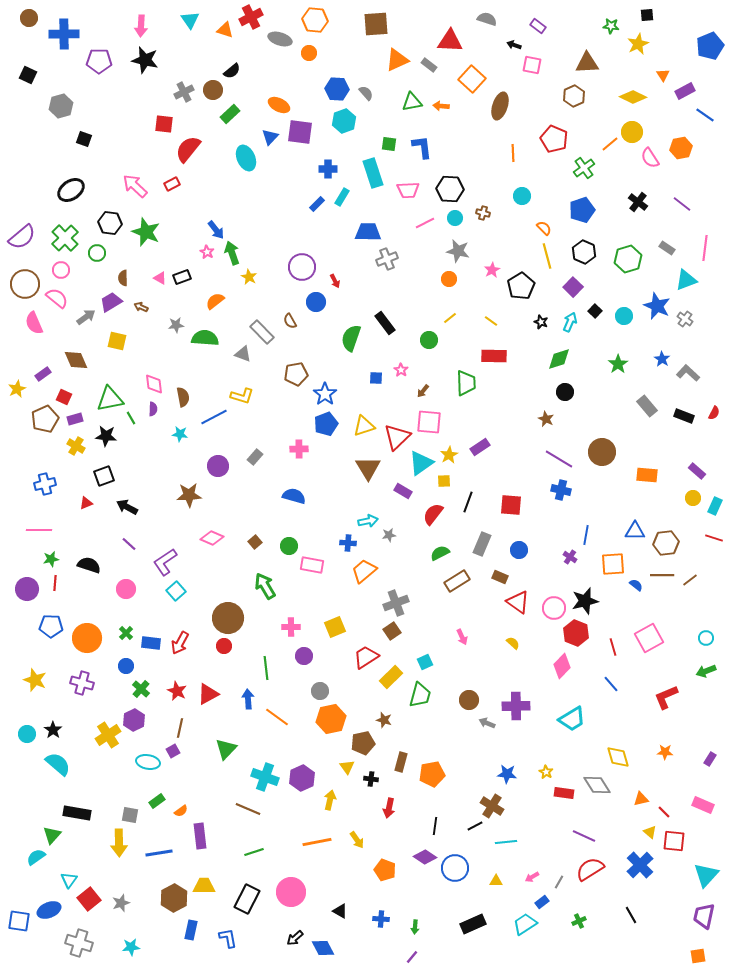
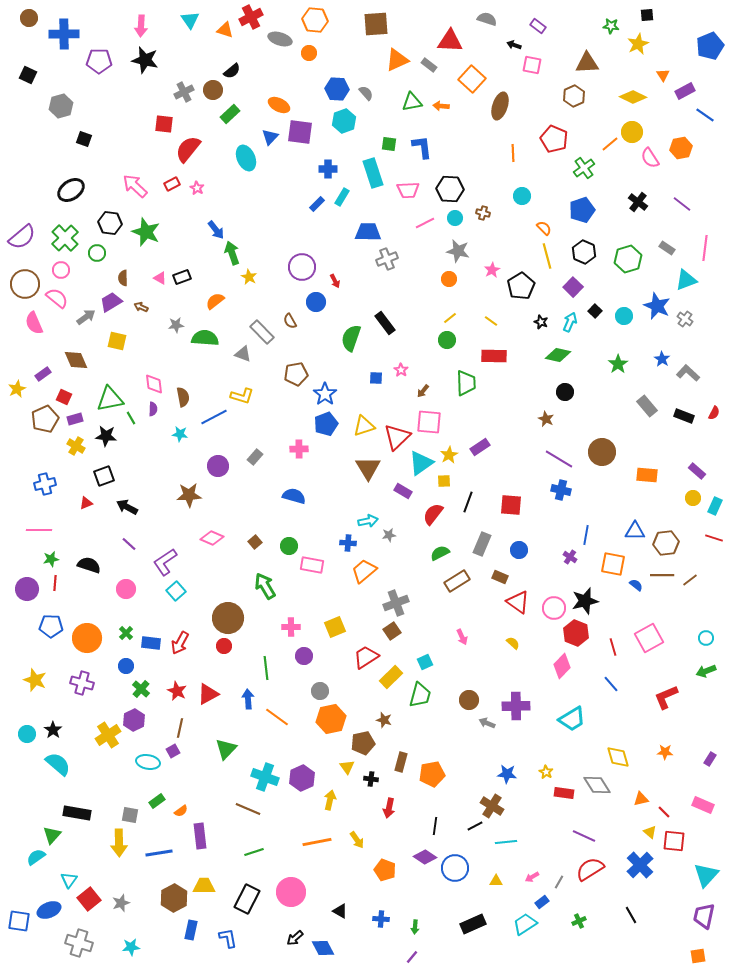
pink star at (207, 252): moved 10 px left, 64 px up
green circle at (429, 340): moved 18 px right
green diamond at (559, 359): moved 1 px left, 4 px up; rotated 30 degrees clockwise
orange square at (613, 564): rotated 15 degrees clockwise
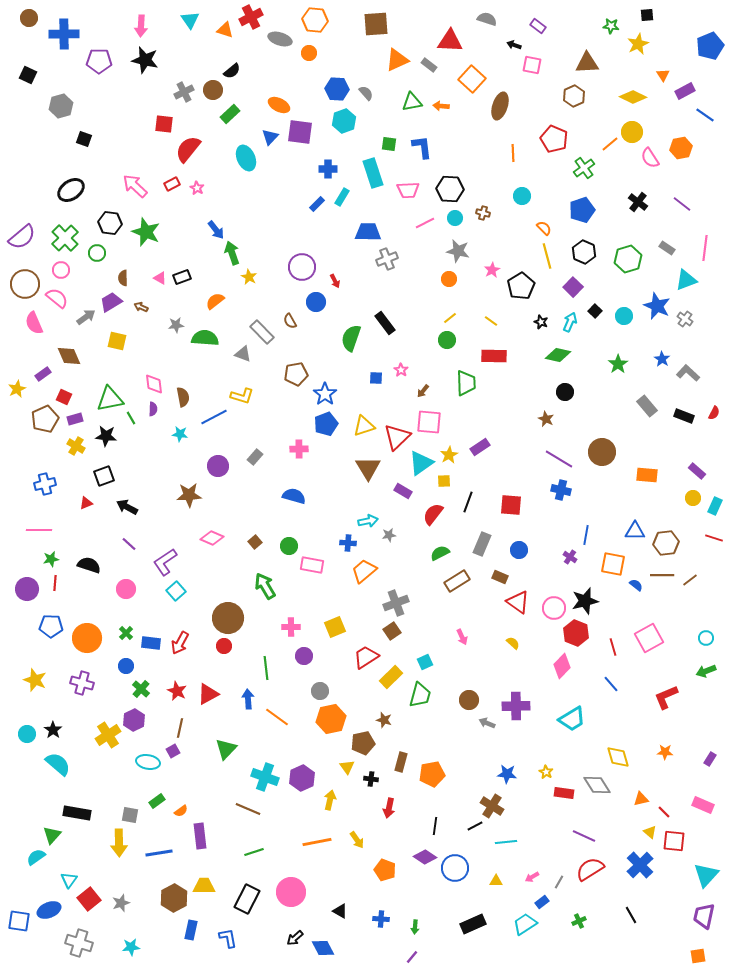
brown diamond at (76, 360): moved 7 px left, 4 px up
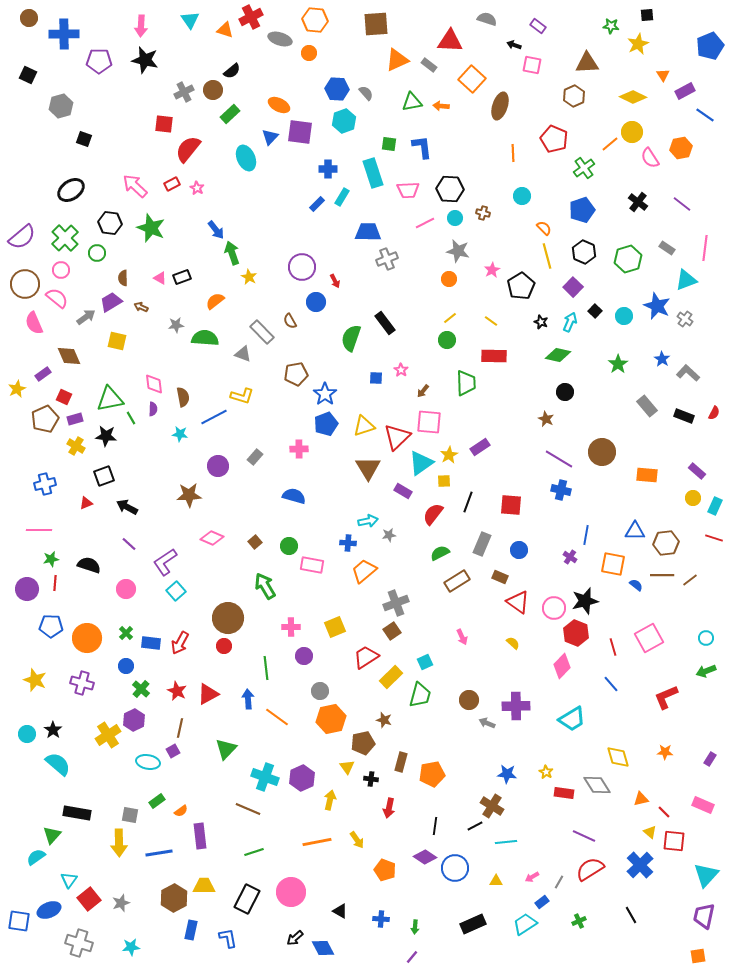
green star at (146, 232): moved 5 px right, 4 px up
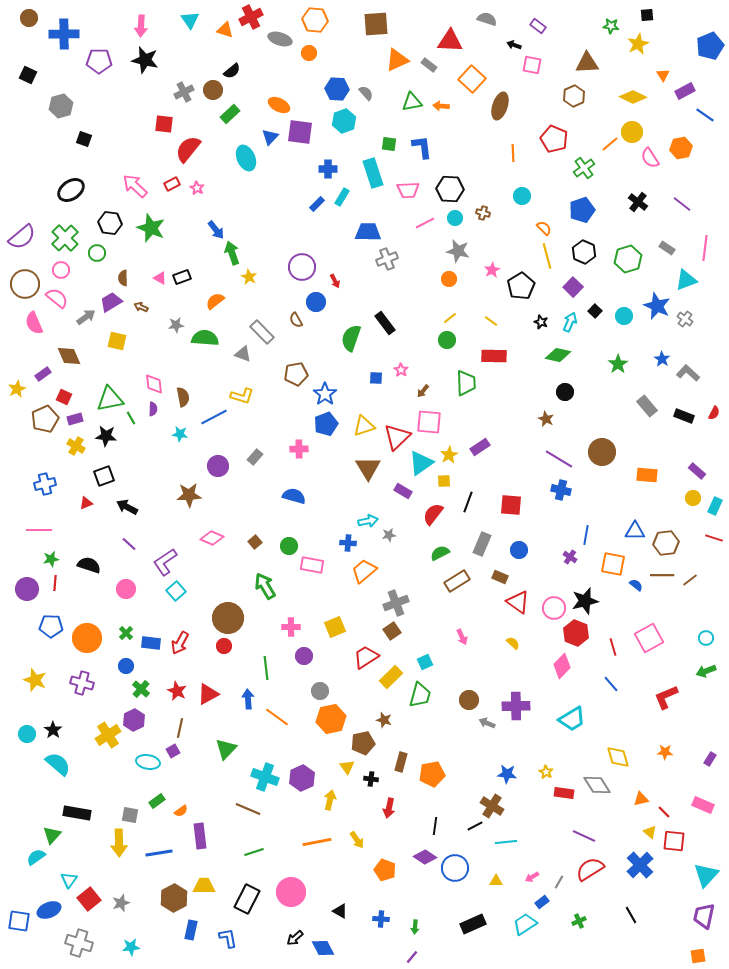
brown semicircle at (290, 321): moved 6 px right, 1 px up
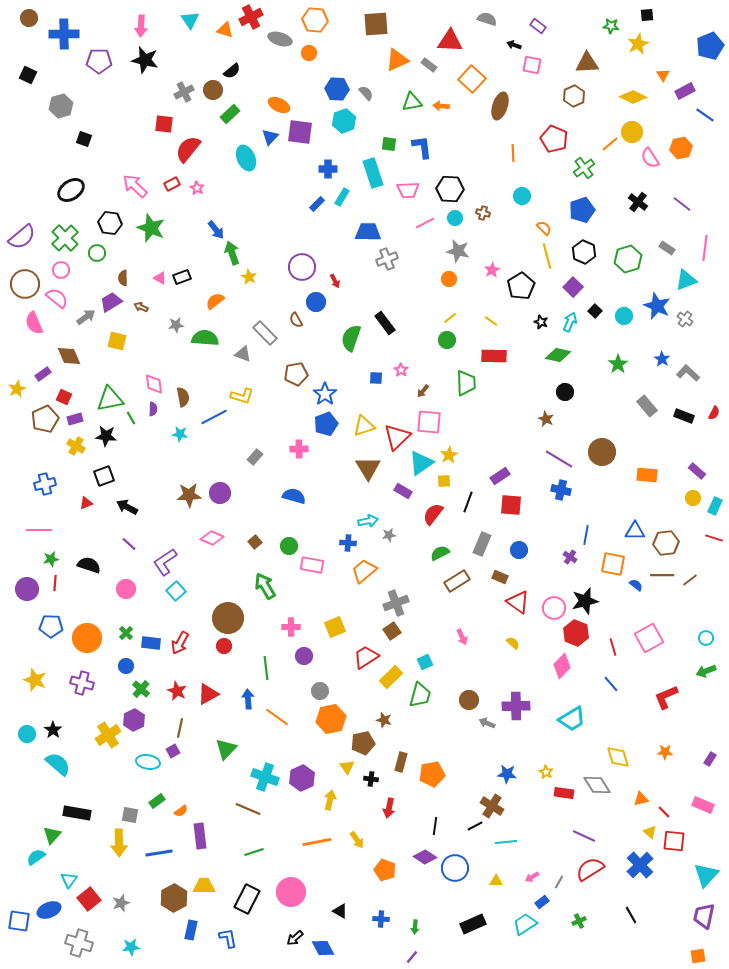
gray rectangle at (262, 332): moved 3 px right, 1 px down
purple rectangle at (480, 447): moved 20 px right, 29 px down
purple circle at (218, 466): moved 2 px right, 27 px down
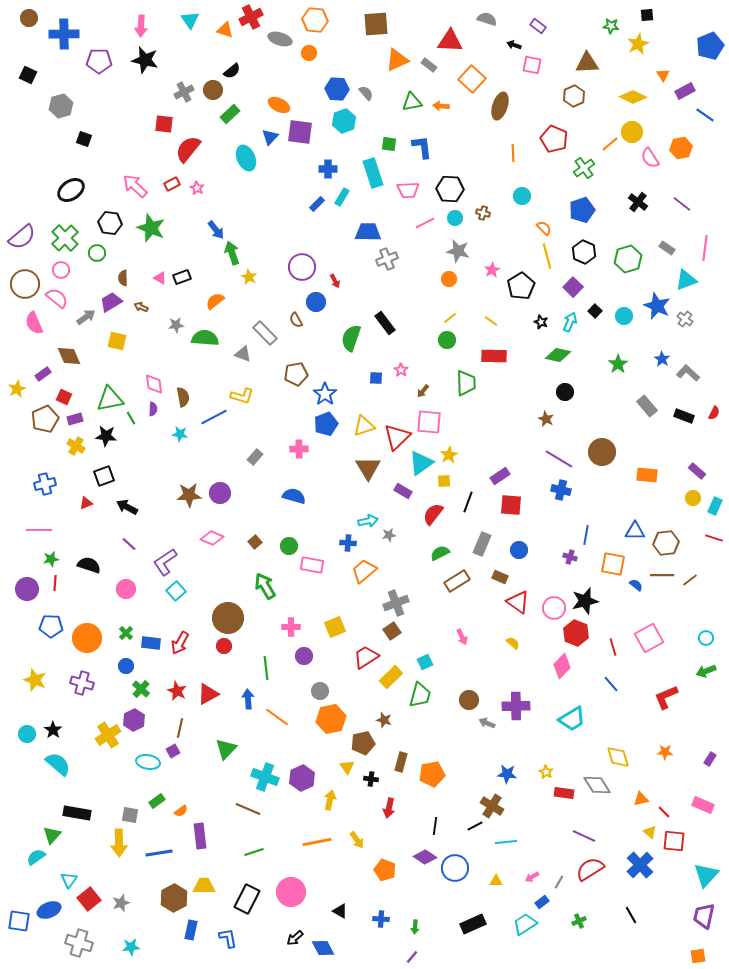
purple cross at (570, 557): rotated 16 degrees counterclockwise
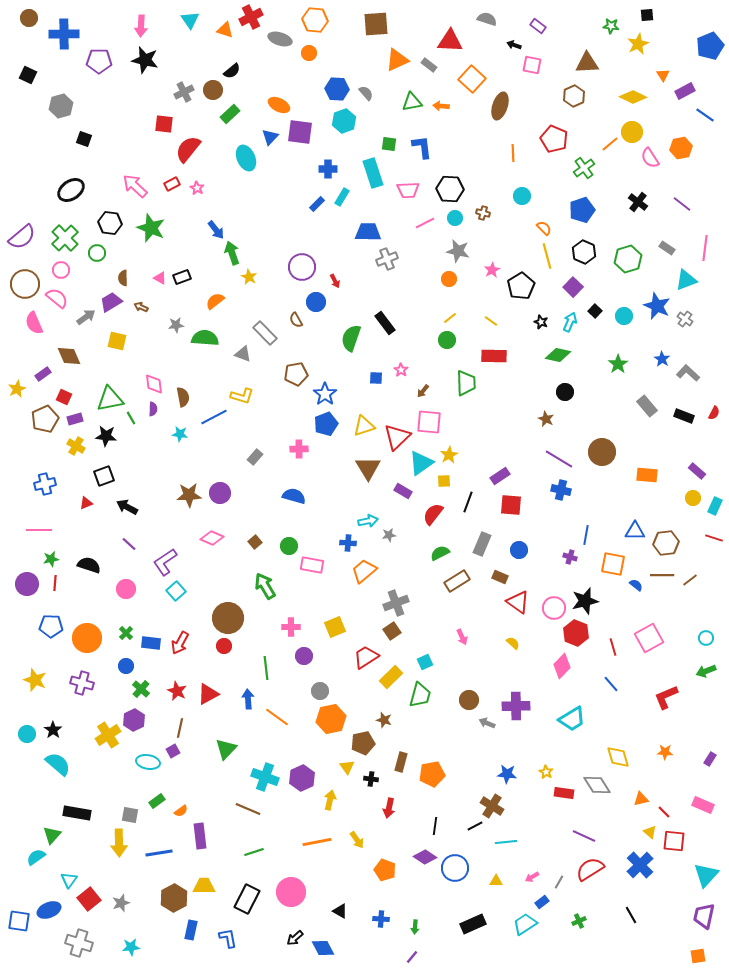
purple circle at (27, 589): moved 5 px up
